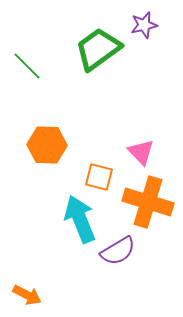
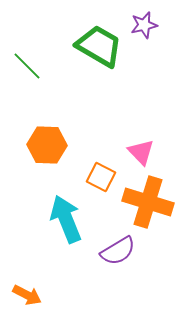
green trapezoid: moved 1 px right, 3 px up; rotated 66 degrees clockwise
orange square: moved 2 px right; rotated 12 degrees clockwise
cyan arrow: moved 14 px left
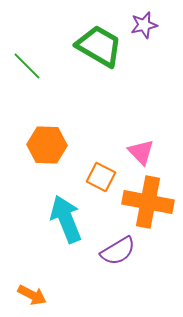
orange cross: rotated 6 degrees counterclockwise
orange arrow: moved 5 px right
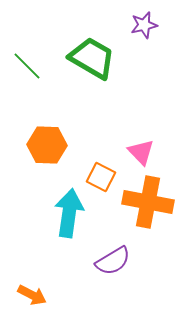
green trapezoid: moved 7 px left, 12 px down
cyan arrow: moved 3 px right, 6 px up; rotated 30 degrees clockwise
purple semicircle: moved 5 px left, 10 px down
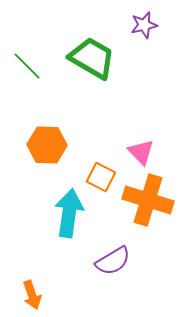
orange cross: moved 2 px up; rotated 6 degrees clockwise
orange arrow: rotated 44 degrees clockwise
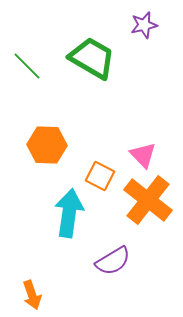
pink triangle: moved 2 px right, 3 px down
orange square: moved 1 px left, 1 px up
orange cross: rotated 21 degrees clockwise
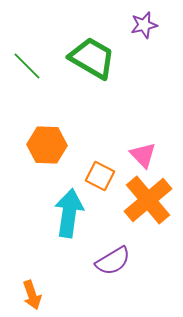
orange cross: rotated 12 degrees clockwise
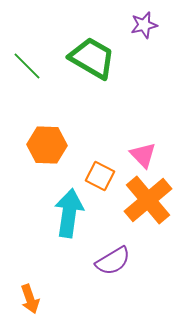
orange arrow: moved 2 px left, 4 px down
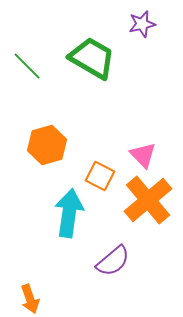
purple star: moved 2 px left, 1 px up
orange hexagon: rotated 18 degrees counterclockwise
purple semicircle: rotated 9 degrees counterclockwise
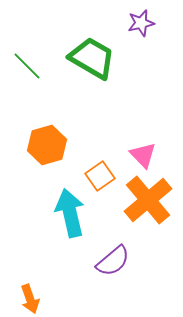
purple star: moved 1 px left, 1 px up
orange square: rotated 28 degrees clockwise
cyan arrow: moved 1 px right; rotated 21 degrees counterclockwise
